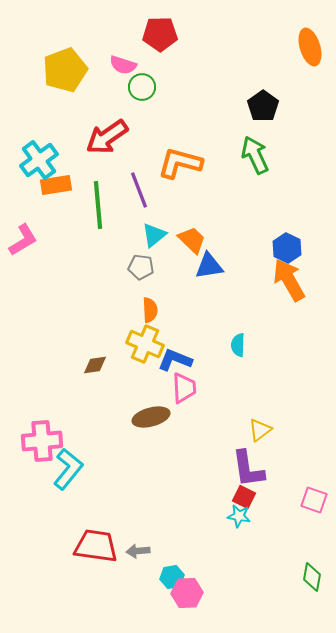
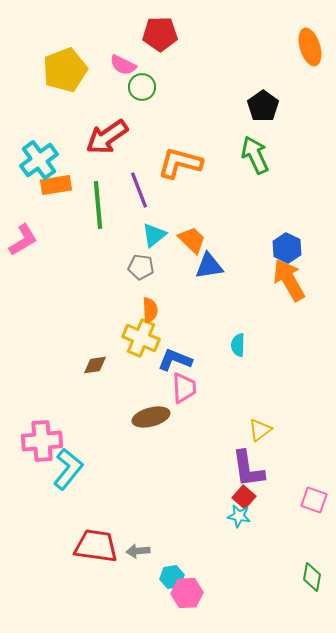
pink semicircle: rotated 8 degrees clockwise
yellow cross: moved 4 px left, 6 px up
red square: rotated 15 degrees clockwise
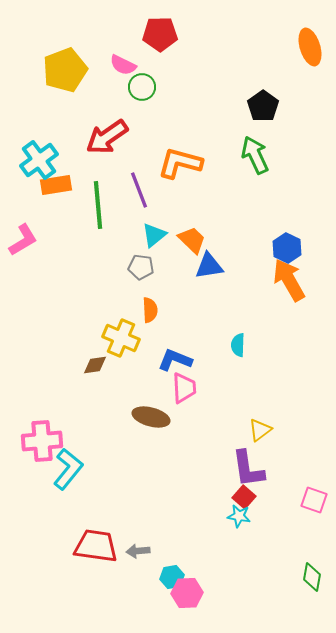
yellow cross: moved 20 px left
brown ellipse: rotated 30 degrees clockwise
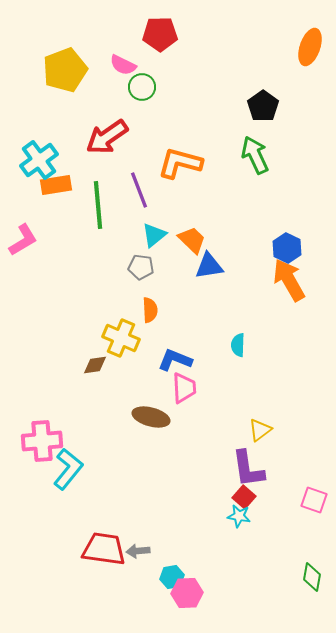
orange ellipse: rotated 36 degrees clockwise
red trapezoid: moved 8 px right, 3 px down
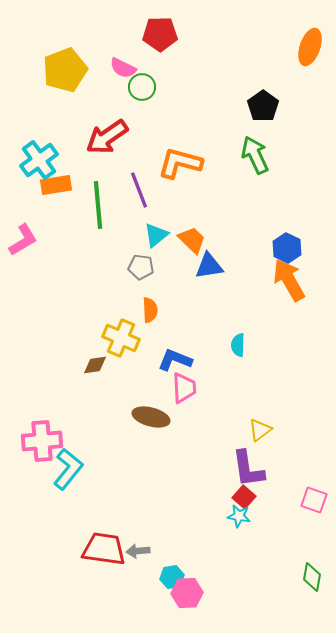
pink semicircle: moved 3 px down
cyan triangle: moved 2 px right
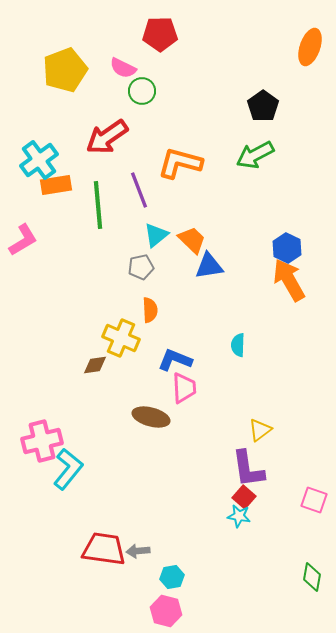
green circle: moved 4 px down
green arrow: rotated 93 degrees counterclockwise
gray pentagon: rotated 20 degrees counterclockwise
pink cross: rotated 9 degrees counterclockwise
pink hexagon: moved 21 px left, 18 px down; rotated 16 degrees clockwise
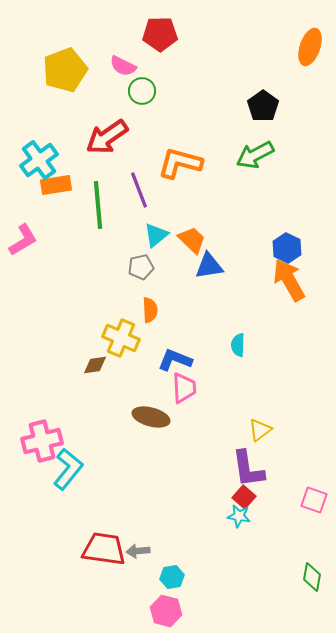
pink semicircle: moved 2 px up
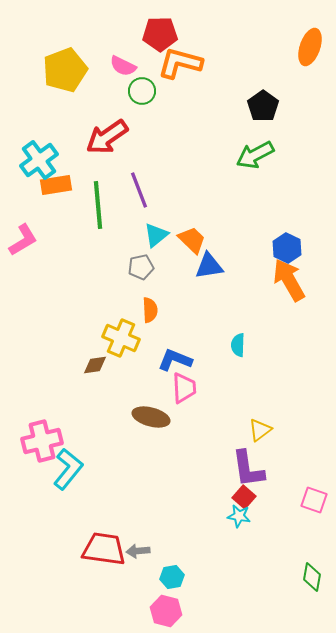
orange L-shape: moved 100 px up
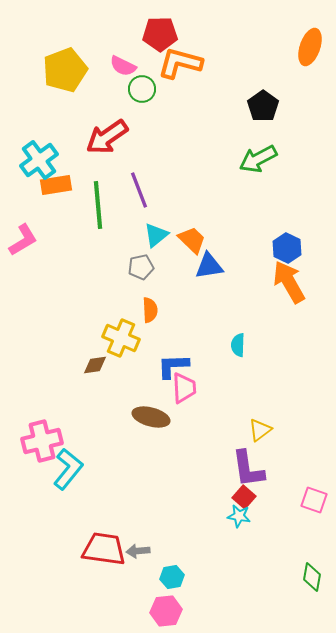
green circle: moved 2 px up
green arrow: moved 3 px right, 4 px down
orange arrow: moved 2 px down
blue L-shape: moved 2 px left, 6 px down; rotated 24 degrees counterclockwise
pink hexagon: rotated 20 degrees counterclockwise
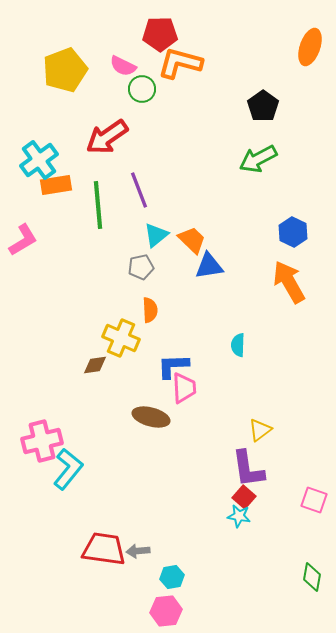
blue hexagon: moved 6 px right, 16 px up
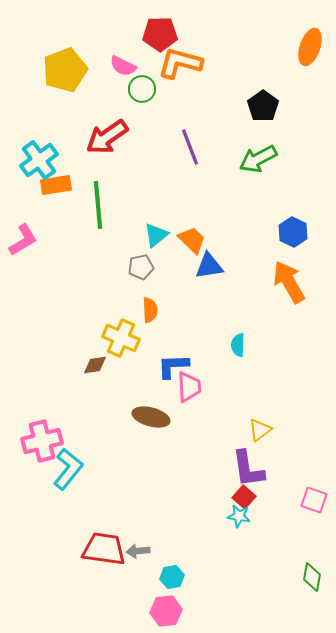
purple line: moved 51 px right, 43 px up
pink trapezoid: moved 5 px right, 1 px up
